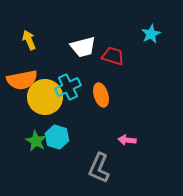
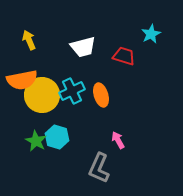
red trapezoid: moved 11 px right
cyan cross: moved 4 px right, 4 px down
yellow circle: moved 3 px left, 2 px up
pink arrow: moved 9 px left; rotated 54 degrees clockwise
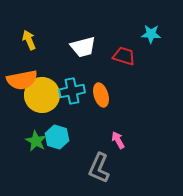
cyan star: rotated 30 degrees clockwise
cyan cross: rotated 15 degrees clockwise
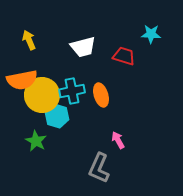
cyan hexagon: moved 21 px up
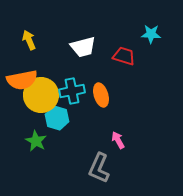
yellow circle: moved 1 px left
cyan hexagon: moved 2 px down
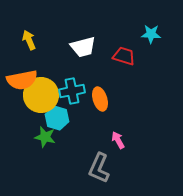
orange ellipse: moved 1 px left, 4 px down
green star: moved 9 px right, 4 px up; rotated 15 degrees counterclockwise
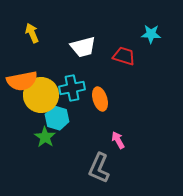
yellow arrow: moved 3 px right, 7 px up
orange semicircle: moved 1 px down
cyan cross: moved 3 px up
green star: rotated 20 degrees clockwise
